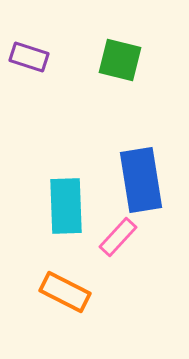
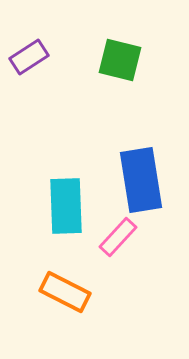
purple rectangle: rotated 51 degrees counterclockwise
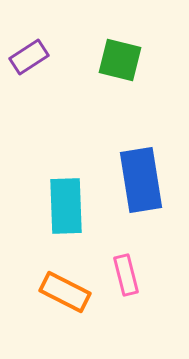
pink rectangle: moved 8 px right, 38 px down; rotated 57 degrees counterclockwise
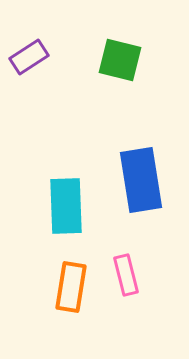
orange rectangle: moved 6 px right, 5 px up; rotated 72 degrees clockwise
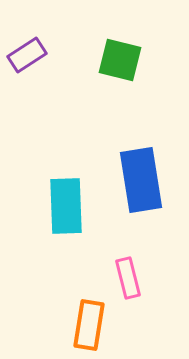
purple rectangle: moved 2 px left, 2 px up
pink rectangle: moved 2 px right, 3 px down
orange rectangle: moved 18 px right, 38 px down
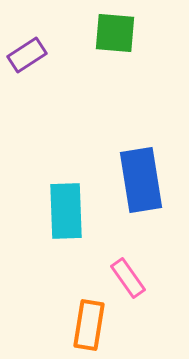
green square: moved 5 px left, 27 px up; rotated 9 degrees counterclockwise
cyan rectangle: moved 5 px down
pink rectangle: rotated 21 degrees counterclockwise
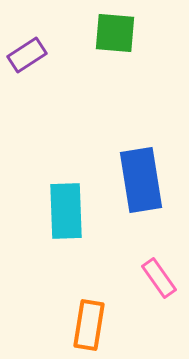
pink rectangle: moved 31 px right
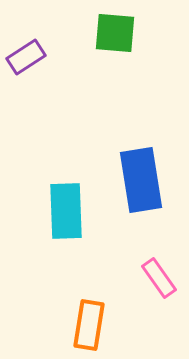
purple rectangle: moved 1 px left, 2 px down
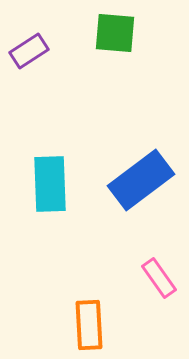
purple rectangle: moved 3 px right, 6 px up
blue rectangle: rotated 62 degrees clockwise
cyan rectangle: moved 16 px left, 27 px up
orange rectangle: rotated 12 degrees counterclockwise
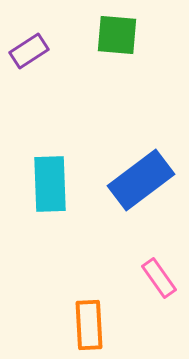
green square: moved 2 px right, 2 px down
